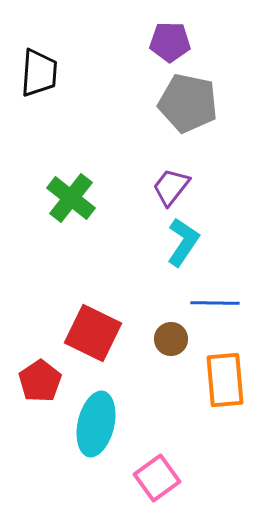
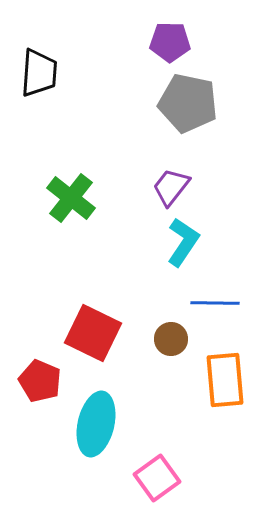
red pentagon: rotated 15 degrees counterclockwise
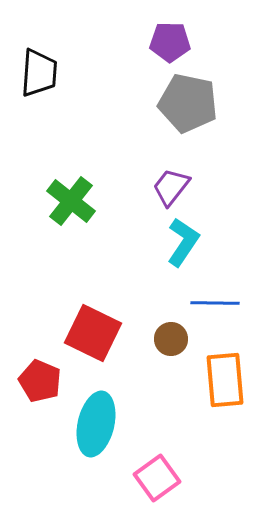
green cross: moved 3 px down
